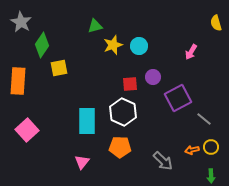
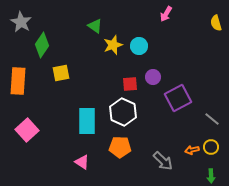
green triangle: rotated 49 degrees clockwise
pink arrow: moved 25 px left, 38 px up
yellow square: moved 2 px right, 5 px down
gray line: moved 8 px right
pink triangle: rotated 35 degrees counterclockwise
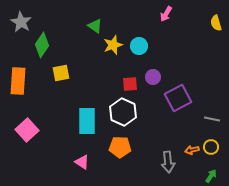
gray line: rotated 28 degrees counterclockwise
gray arrow: moved 5 px right, 1 px down; rotated 40 degrees clockwise
green arrow: rotated 144 degrees counterclockwise
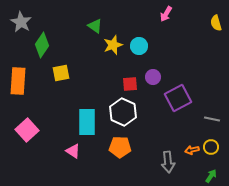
cyan rectangle: moved 1 px down
pink triangle: moved 9 px left, 11 px up
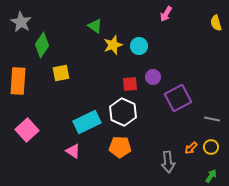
cyan rectangle: rotated 64 degrees clockwise
orange arrow: moved 1 px left, 2 px up; rotated 32 degrees counterclockwise
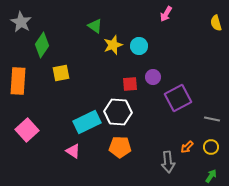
white hexagon: moved 5 px left; rotated 20 degrees counterclockwise
orange arrow: moved 4 px left, 1 px up
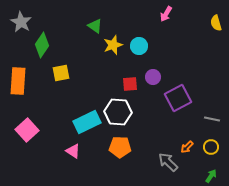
gray arrow: rotated 140 degrees clockwise
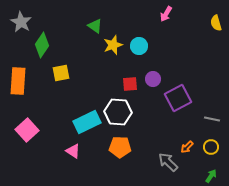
purple circle: moved 2 px down
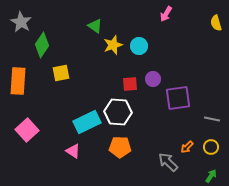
purple square: rotated 20 degrees clockwise
